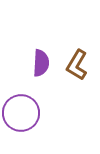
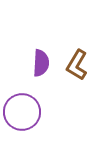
purple circle: moved 1 px right, 1 px up
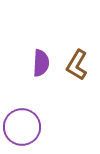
purple circle: moved 15 px down
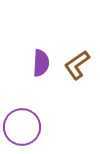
brown L-shape: rotated 24 degrees clockwise
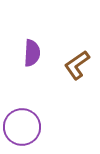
purple semicircle: moved 9 px left, 10 px up
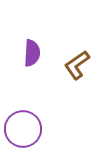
purple circle: moved 1 px right, 2 px down
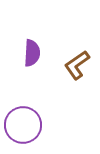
purple circle: moved 4 px up
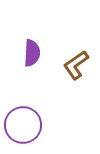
brown L-shape: moved 1 px left
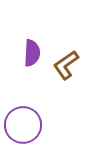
brown L-shape: moved 10 px left
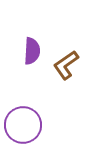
purple semicircle: moved 2 px up
